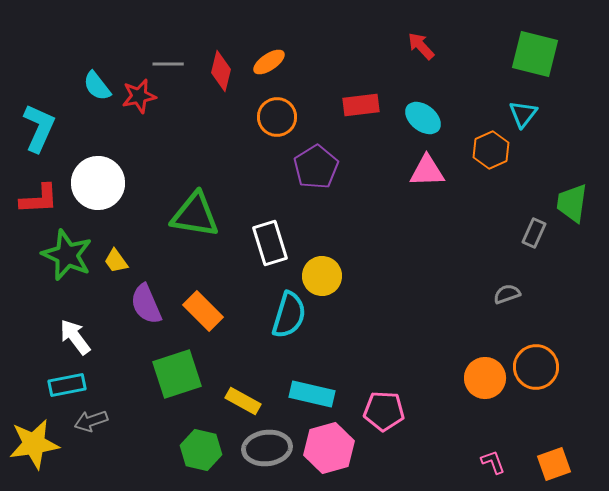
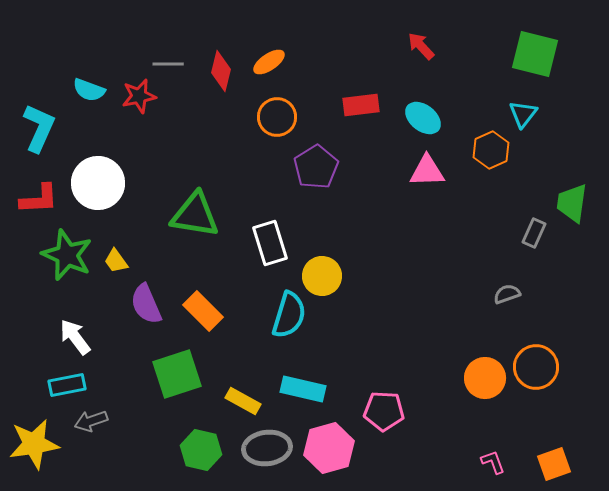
cyan semicircle at (97, 86): moved 8 px left, 4 px down; rotated 32 degrees counterclockwise
cyan rectangle at (312, 394): moved 9 px left, 5 px up
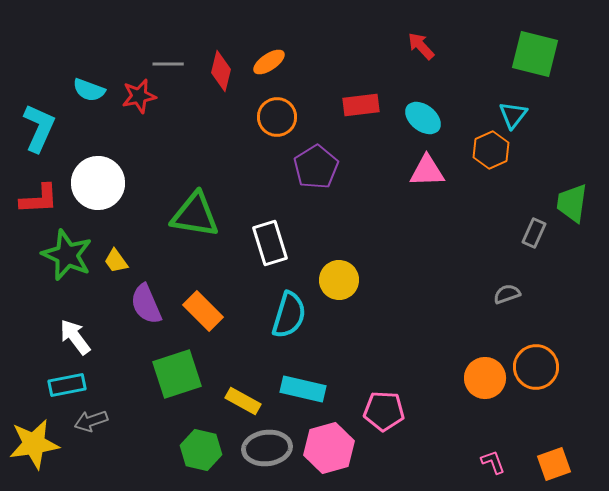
cyan triangle at (523, 114): moved 10 px left, 1 px down
yellow circle at (322, 276): moved 17 px right, 4 px down
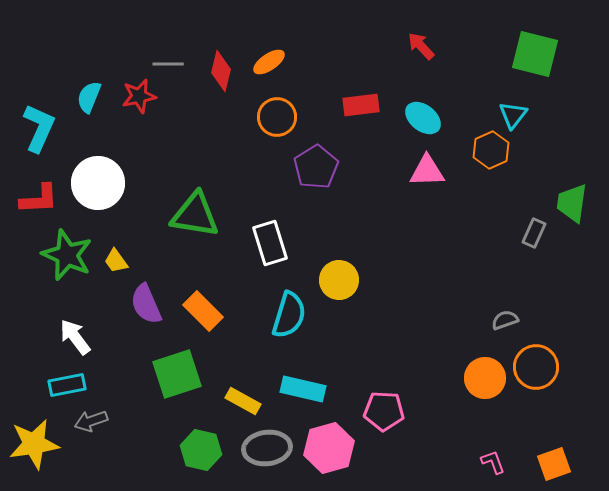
cyan semicircle at (89, 90): moved 7 px down; rotated 92 degrees clockwise
gray semicircle at (507, 294): moved 2 px left, 26 px down
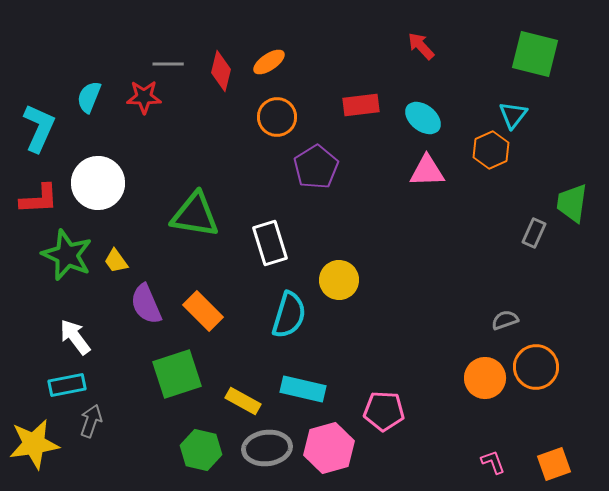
red star at (139, 96): moved 5 px right, 1 px down; rotated 12 degrees clockwise
gray arrow at (91, 421): rotated 128 degrees clockwise
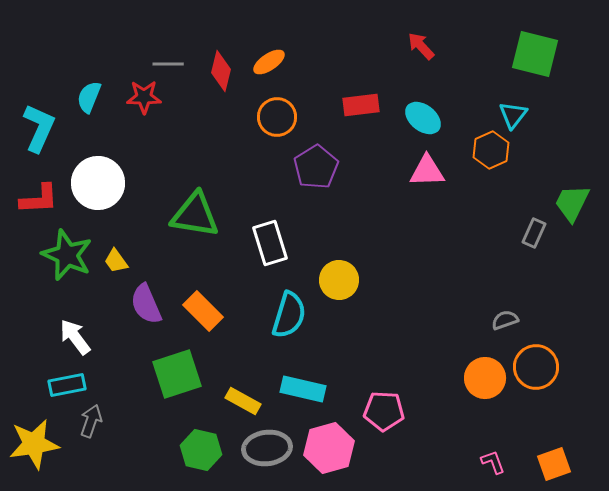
green trapezoid at (572, 203): rotated 18 degrees clockwise
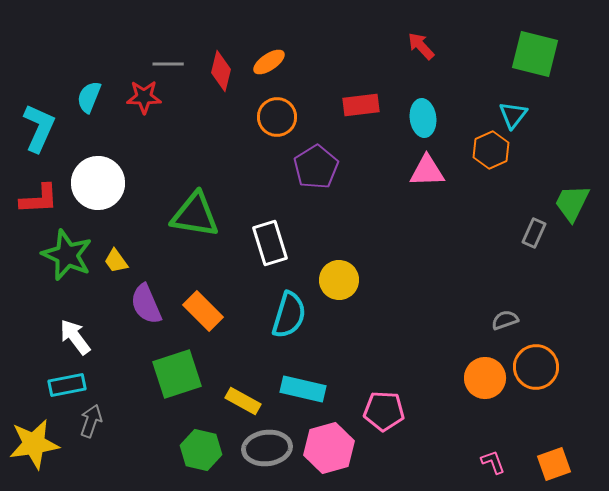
cyan ellipse at (423, 118): rotated 45 degrees clockwise
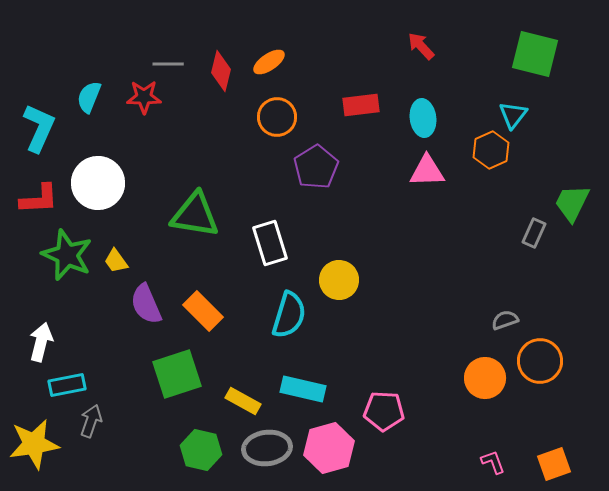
white arrow at (75, 337): moved 34 px left, 5 px down; rotated 51 degrees clockwise
orange circle at (536, 367): moved 4 px right, 6 px up
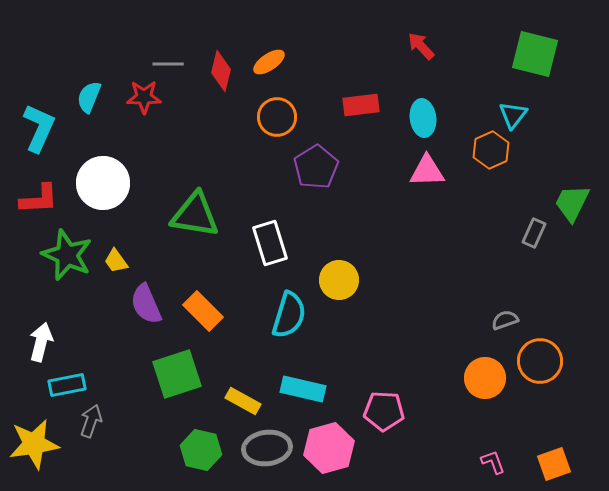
white circle at (98, 183): moved 5 px right
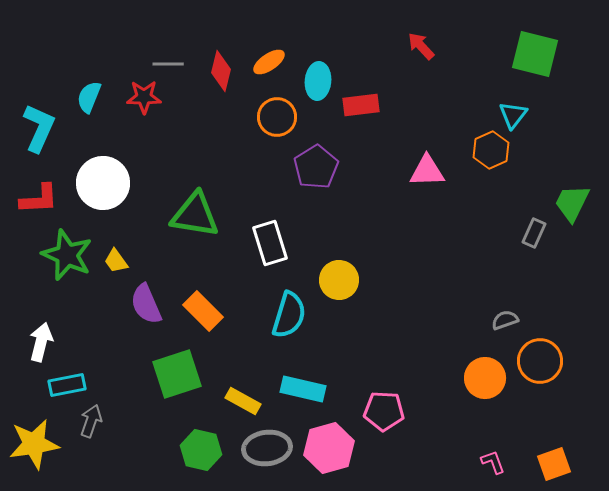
cyan ellipse at (423, 118): moved 105 px left, 37 px up; rotated 12 degrees clockwise
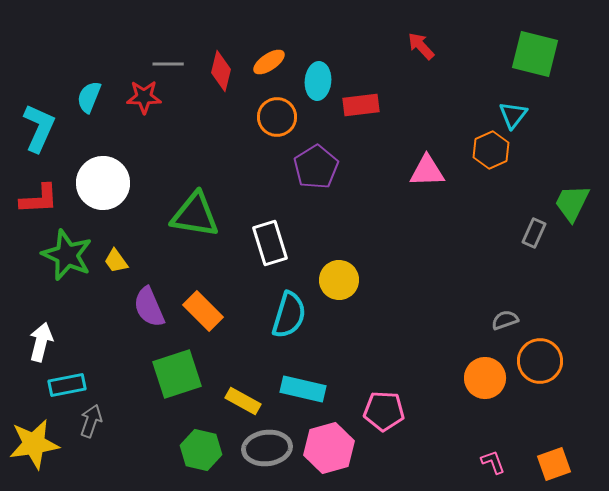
purple semicircle at (146, 304): moved 3 px right, 3 px down
